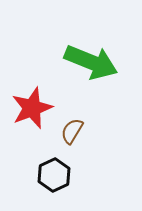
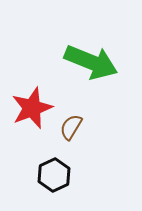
brown semicircle: moved 1 px left, 4 px up
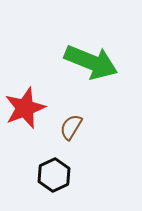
red star: moved 7 px left
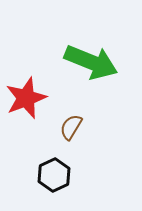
red star: moved 1 px right, 10 px up
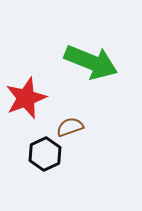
brown semicircle: moved 1 px left; rotated 40 degrees clockwise
black hexagon: moved 9 px left, 21 px up
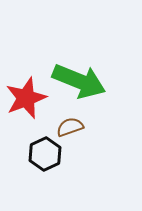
green arrow: moved 12 px left, 19 px down
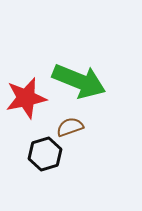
red star: rotated 9 degrees clockwise
black hexagon: rotated 8 degrees clockwise
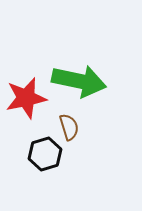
green arrow: rotated 10 degrees counterclockwise
brown semicircle: moved 1 px left; rotated 92 degrees clockwise
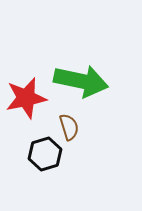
green arrow: moved 2 px right
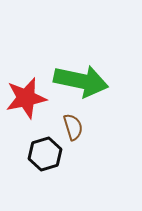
brown semicircle: moved 4 px right
